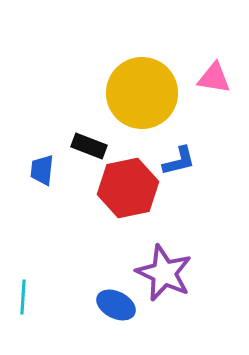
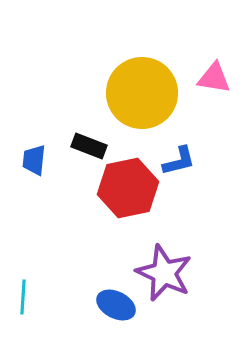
blue trapezoid: moved 8 px left, 10 px up
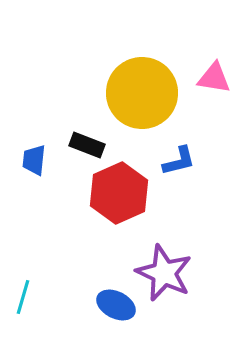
black rectangle: moved 2 px left, 1 px up
red hexagon: moved 9 px left, 5 px down; rotated 12 degrees counterclockwise
cyan line: rotated 12 degrees clockwise
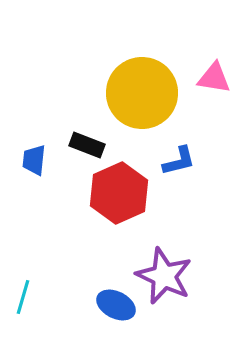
purple star: moved 3 px down
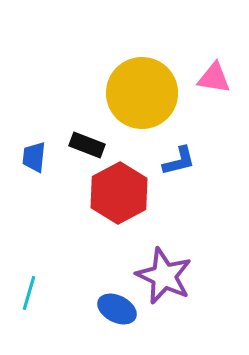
blue trapezoid: moved 3 px up
red hexagon: rotated 4 degrees counterclockwise
cyan line: moved 6 px right, 4 px up
blue ellipse: moved 1 px right, 4 px down
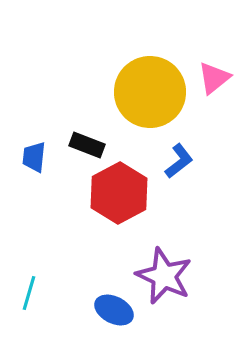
pink triangle: rotated 48 degrees counterclockwise
yellow circle: moved 8 px right, 1 px up
blue L-shape: rotated 24 degrees counterclockwise
blue ellipse: moved 3 px left, 1 px down
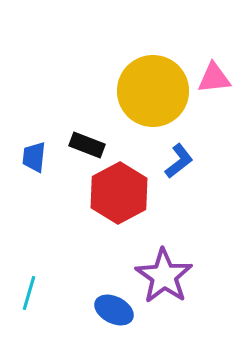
pink triangle: rotated 33 degrees clockwise
yellow circle: moved 3 px right, 1 px up
purple star: rotated 10 degrees clockwise
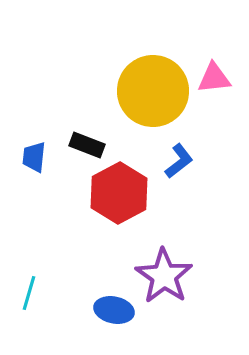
blue ellipse: rotated 15 degrees counterclockwise
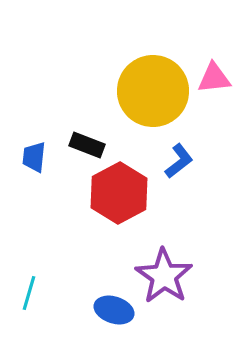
blue ellipse: rotated 6 degrees clockwise
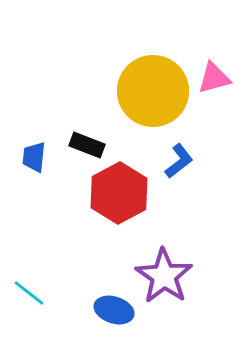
pink triangle: rotated 9 degrees counterclockwise
cyan line: rotated 68 degrees counterclockwise
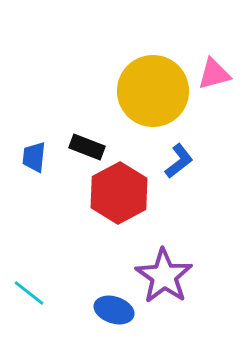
pink triangle: moved 4 px up
black rectangle: moved 2 px down
